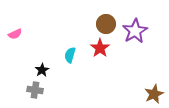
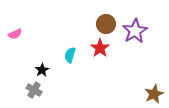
gray cross: moved 1 px left; rotated 21 degrees clockwise
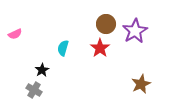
cyan semicircle: moved 7 px left, 7 px up
brown star: moved 13 px left, 10 px up
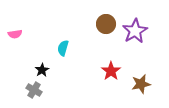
pink semicircle: rotated 16 degrees clockwise
red star: moved 11 px right, 23 px down
brown star: rotated 12 degrees clockwise
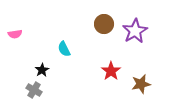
brown circle: moved 2 px left
cyan semicircle: moved 1 px right, 1 px down; rotated 42 degrees counterclockwise
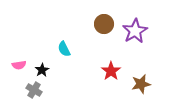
pink semicircle: moved 4 px right, 31 px down
